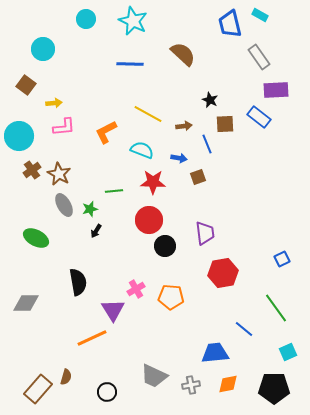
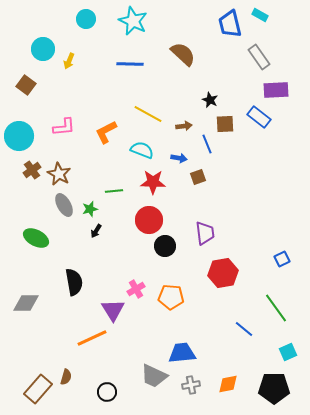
yellow arrow at (54, 103): moved 15 px right, 42 px up; rotated 119 degrees clockwise
black semicircle at (78, 282): moved 4 px left
blue trapezoid at (215, 353): moved 33 px left
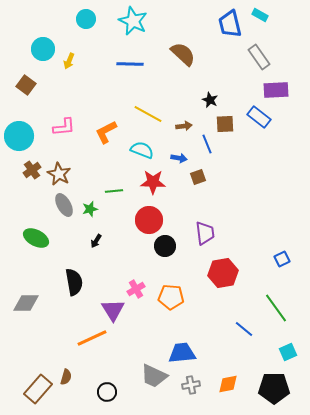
black arrow at (96, 231): moved 10 px down
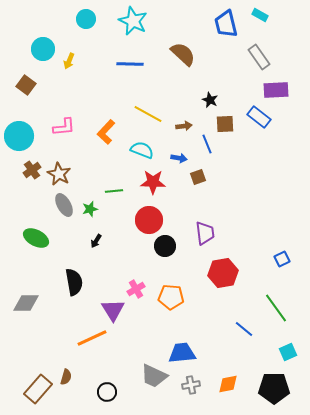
blue trapezoid at (230, 24): moved 4 px left
orange L-shape at (106, 132): rotated 20 degrees counterclockwise
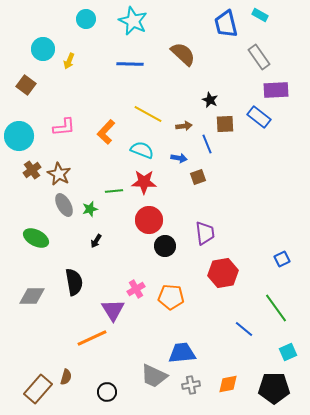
red star at (153, 182): moved 9 px left
gray diamond at (26, 303): moved 6 px right, 7 px up
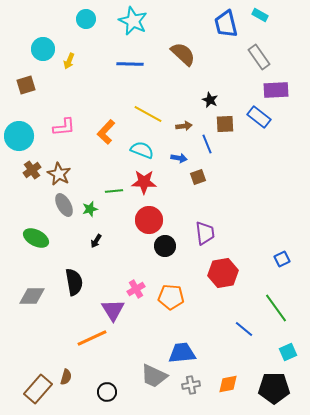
brown square at (26, 85): rotated 36 degrees clockwise
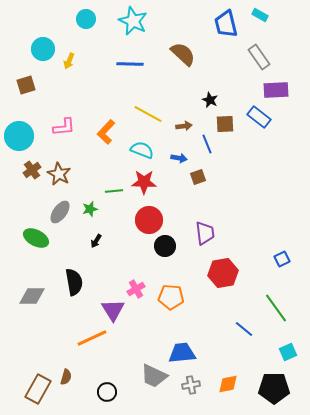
gray ellipse at (64, 205): moved 4 px left, 7 px down; rotated 65 degrees clockwise
brown rectangle at (38, 389): rotated 12 degrees counterclockwise
